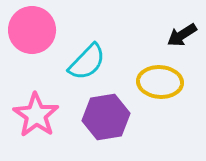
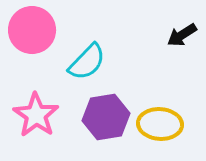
yellow ellipse: moved 42 px down
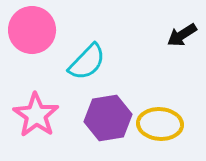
purple hexagon: moved 2 px right, 1 px down
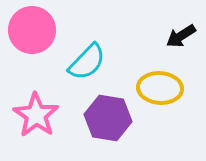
black arrow: moved 1 px left, 1 px down
purple hexagon: rotated 18 degrees clockwise
yellow ellipse: moved 36 px up
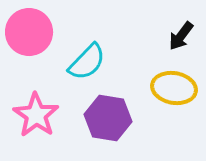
pink circle: moved 3 px left, 2 px down
black arrow: rotated 20 degrees counterclockwise
yellow ellipse: moved 14 px right; rotated 6 degrees clockwise
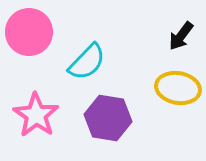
yellow ellipse: moved 4 px right
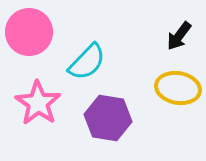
black arrow: moved 2 px left
pink star: moved 2 px right, 12 px up
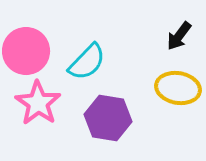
pink circle: moved 3 px left, 19 px down
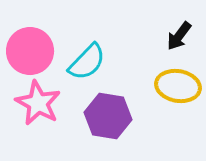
pink circle: moved 4 px right
yellow ellipse: moved 2 px up
pink star: rotated 6 degrees counterclockwise
purple hexagon: moved 2 px up
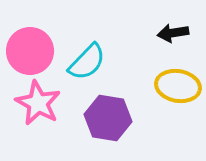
black arrow: moved 6 px left, 3 px up; rotated 44 degrees clockwise
purple hexagon: moved 2 px down
